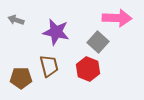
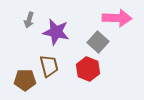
gray arrow: moved 13 px right; rotated 91 degrees counterclockwise
brown pentagon: moved 4 px right, 2 px down
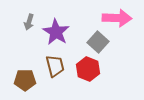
gray arrow: moved 2 px down
purple star: rotated 20 degrees clockwise
brown trapezoid: moved 6 px right
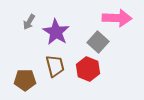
gray arrow: rotated 14 degrees clockwise
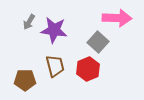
purple star: moved 2 px left, 2 px up; rotated 24 degrees counterclockwise
red hexagon: rotated 15 degrees clockwise
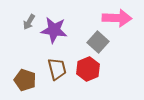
brown trapezoid: moved 2 px right, 3 px down
brown pentagon: rotated 20 degrees clockwise
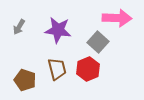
gray arrow: moved 10 px left, 5 px down
purple star: moved 4 px right
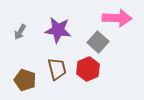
gray arrow: moved 1 px right, 5 px down
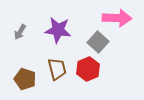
brown pentagon: moved 1 px up
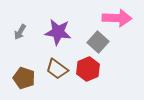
purple star: moved 2 px down
brown trapezoid: rotated 140 degrees clockwise
brown pentagon: moved 1 px left, 1 px up
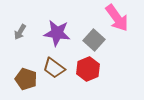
pink arrow: rotated 52 degrees clockwise
purple star: moved 1 px left, 1 px down
gray square: moved 4 px left, 2 px up
brown trapezoid: moved 3 px left, 1 px up
brown pentagon: moved 2 px right, 1 px down
